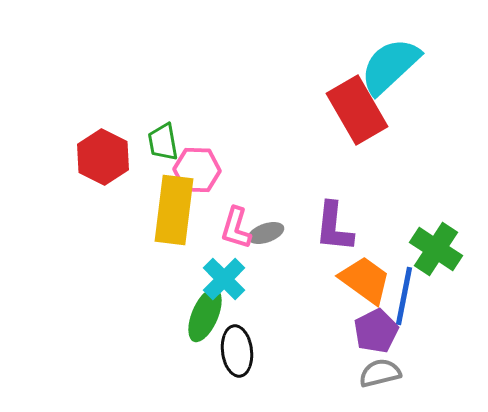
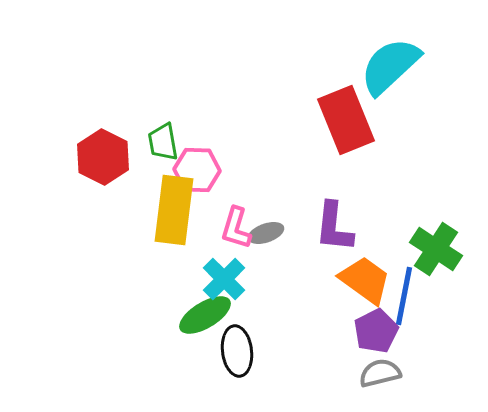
red rectangle: moved 11 px left, 10 px down; rotated 8 degrees clockwise
green ellipse: rotated 36 degrees clockwise
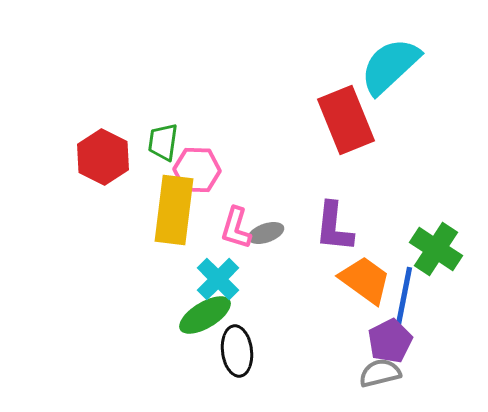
green trapezoid: rotated 18 degrees clockwise
cyan cross: moved 6 px left
purple pentagon: moved 14 px right, 10 px down
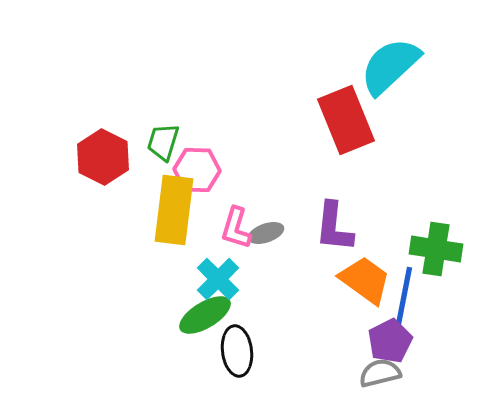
green trapezoid: rotated 9 degrees clockwise
green cross: rotated 24 degrees counterclockwise
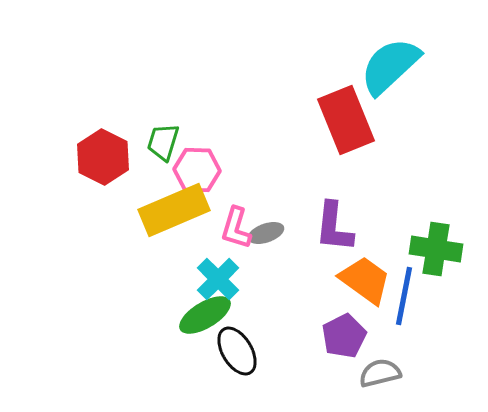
yellow rectangle: rotated 60 degrees clockwise
purple pentagon: moved 46 px left, 5 px up
black ellipse: rotated 24 degrees counterclockwise
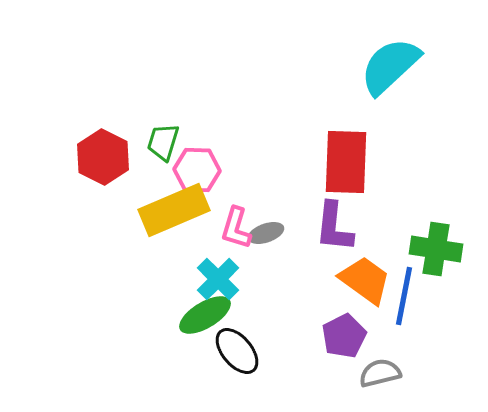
red rectangle: moved 42 px down; rotated 24 degrees clockwise
black ellipse: rotated 9 degrees counterclockwise
